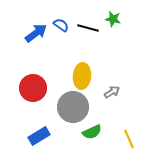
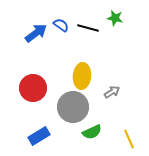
green star: moved 2 px right, 1 px up
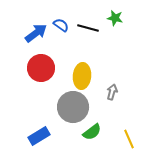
red circle: moved 8 px right, 20 px up
gray arrow: rotated 42 degrees counterclockwise
green semicircle: rotated 12 degrees counterclockwise
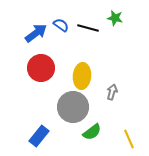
blue rectangle: rotated 20 degrees counterclockwise
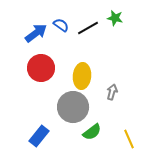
black line: rotated 45 degrees counterclockwise
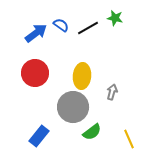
red circle: moved 6 px left, 5 px down
